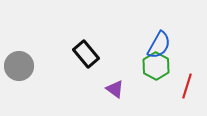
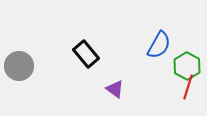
green hexagon: moved 31 px right
red line: moved 1 px right, 1 px down
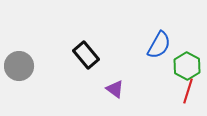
black rectangle: moved 1 px down
red line: moved 4 px down
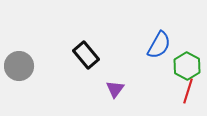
purple triangle: rotated 30 degrees clockwise
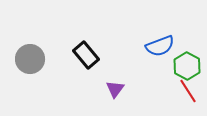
blue semicircle: moved 1 px right, 1 px down; rotated 40 degrees clockwise
gray circle: moved 11 px right, 7 px up
red line: rotated 50 degrees counterclockwise
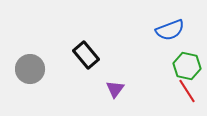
blue semicircle: moved 10 px right, 16 px up
gray circle: moved 10 px down
green hexagon: rotated 16 degrees counterclockwise
red line: moved 1 px left
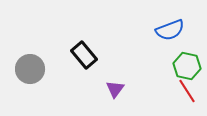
black rectangle: moved 2 px left
